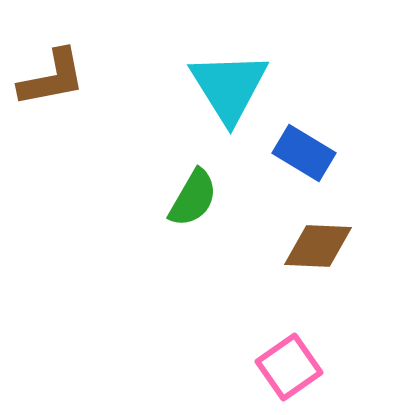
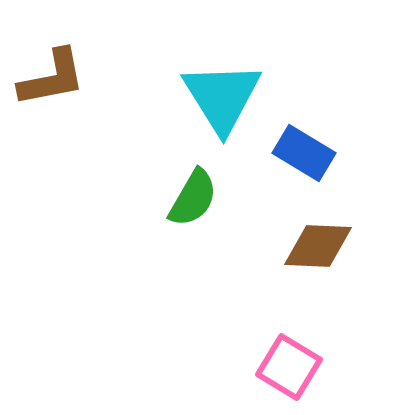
cyan triangle: moved 7 px left, 10 px down
pink square: rotated 24 degrees counterclockwise
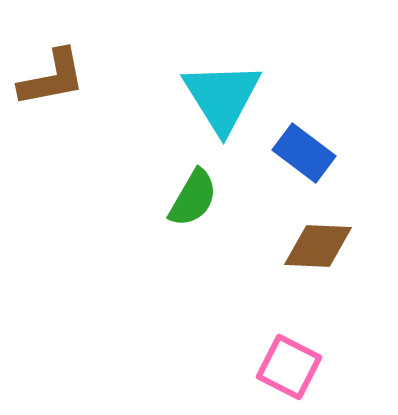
blue rectangle: rotated 6 degrees clockwise
pink square: rotated 4 degrees counterclockwise
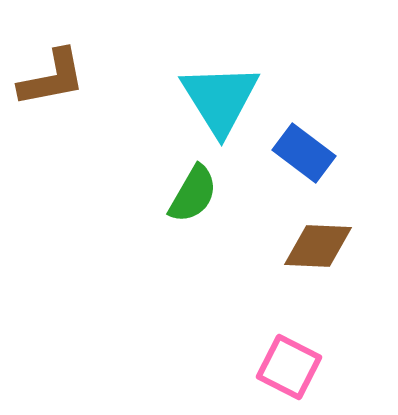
cyan triangle: moved 2 px left, 2 px down
green semicircle: moved 4 px up
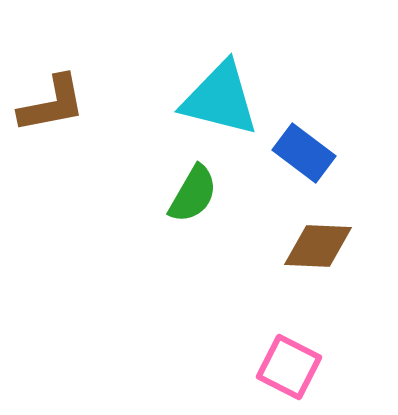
brown L-shape: moved 26 px down
cyan triangle: rotated 44 degrees counterclockwise
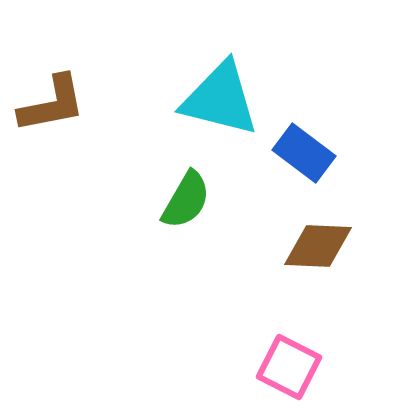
green semicircle: moved 7 px left, 6 px down
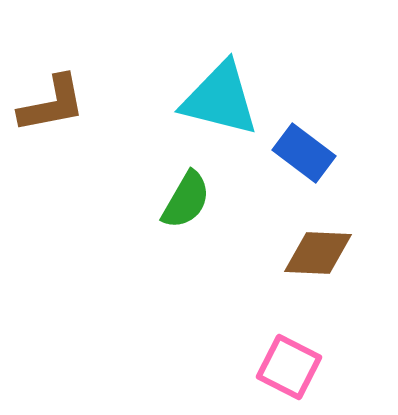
brown diamond: moved 7 px down
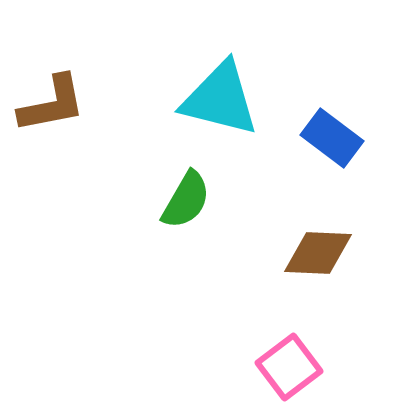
blue rectangle: moved 28 px right, 15 px up
pink square: rotated 26 degrees clockwise
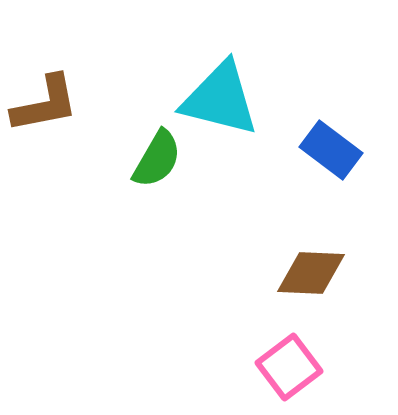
brown L-shape: moved 7 px left
blue rectangle: moved 1 px left, 12 px down
green semicircle: moved 29 px left, 41 px up
brown diamond: moved 7 px left, 20 px down
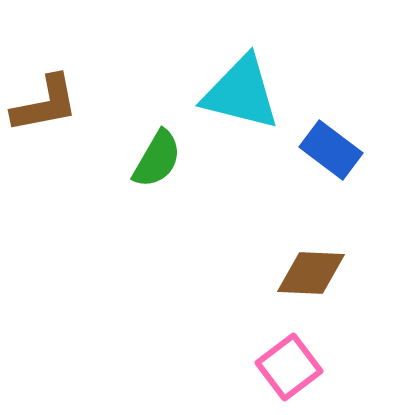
cyan triangle: moved 21 px right, 6 px up
